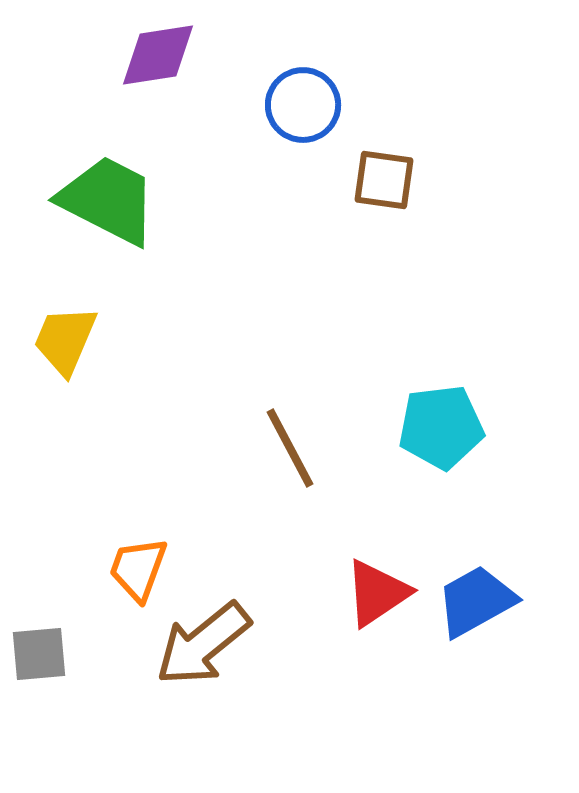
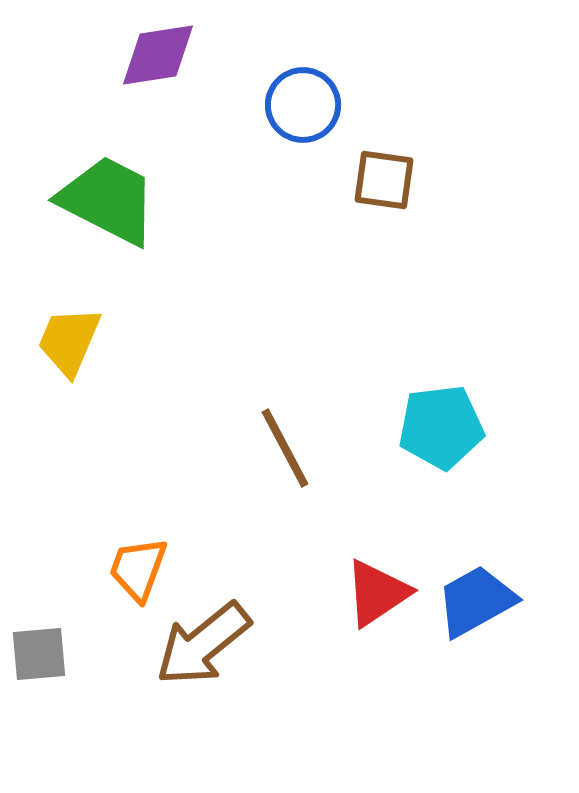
yellow trapezoid: moved 4 px right, 1 px down
brown line: moved 5 px left
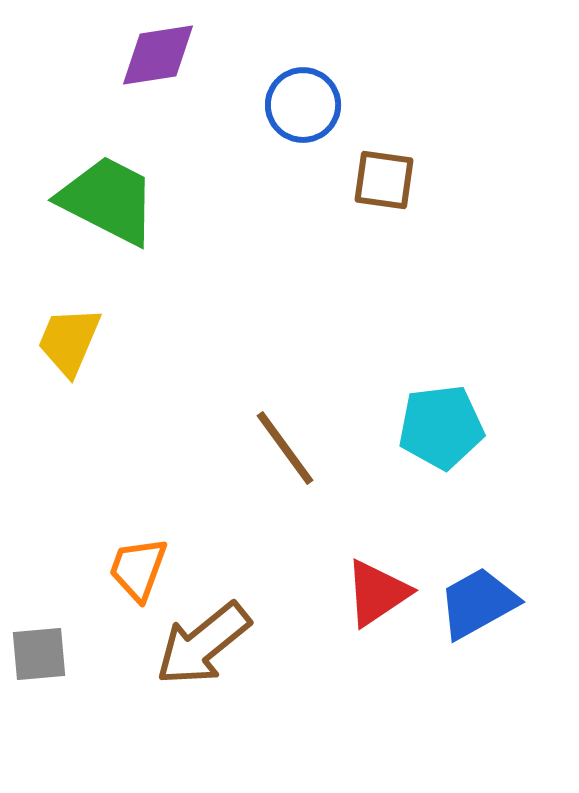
brown line: rotated 8 degrees counterclockwise
blue trapezoid: moved 2 px right, 2 px down
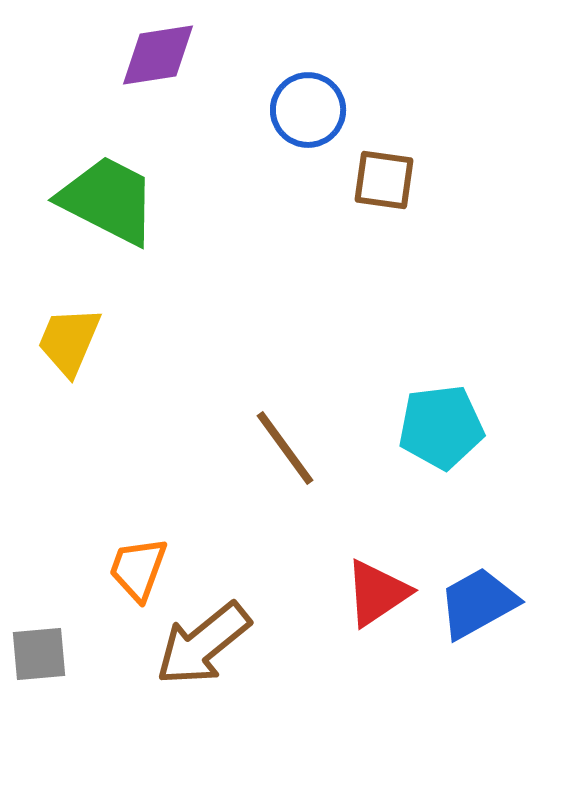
blue circle: moved 5 px right, 5 px down
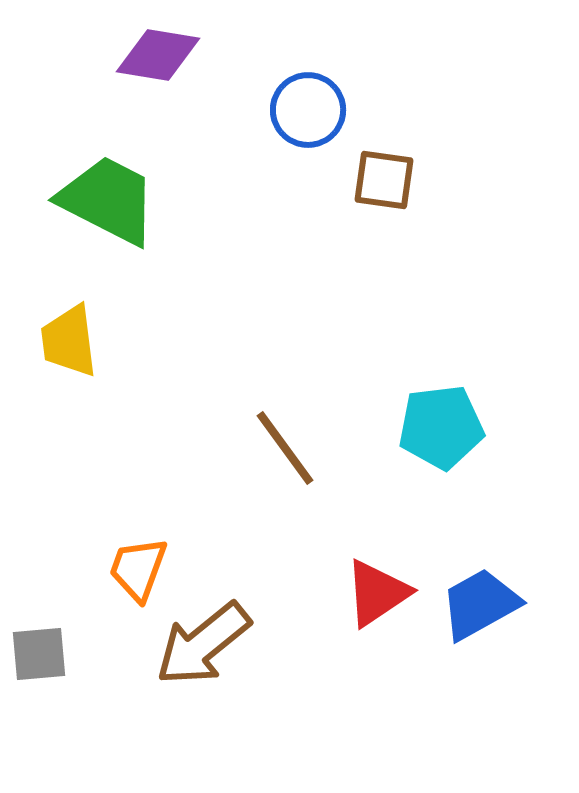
purple diamond: rotated 18 degrees clockwise
yellow trapezoid: rotated 30 degrees counterclockwise
blue trapezoid: moved 2 px right, 1 px down
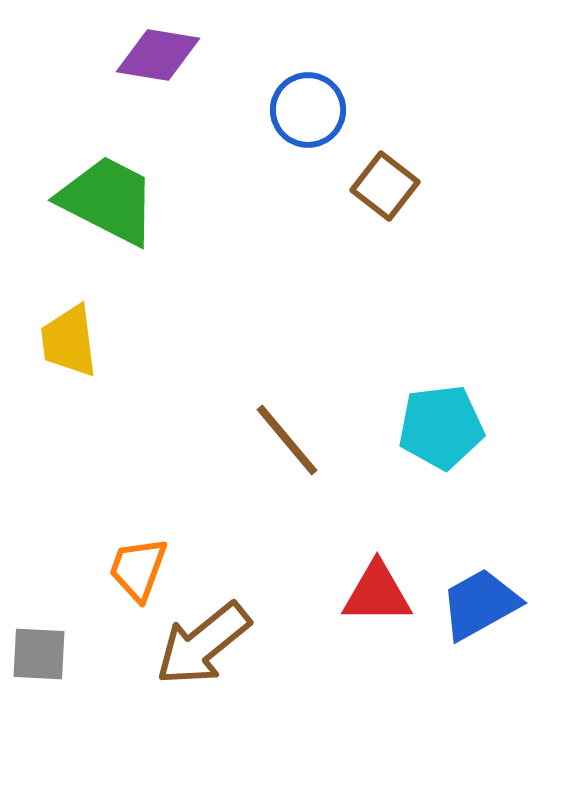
brown square: moved 1 px right, 6 px down; rotated 30 degrees clockwise
brown line: moved 2 px right, 8 px up; rotated 4 degrees counterclockwise
red triangle: rotated 34 degrees clockwise
gray square: rotated 8 degrees clockwise
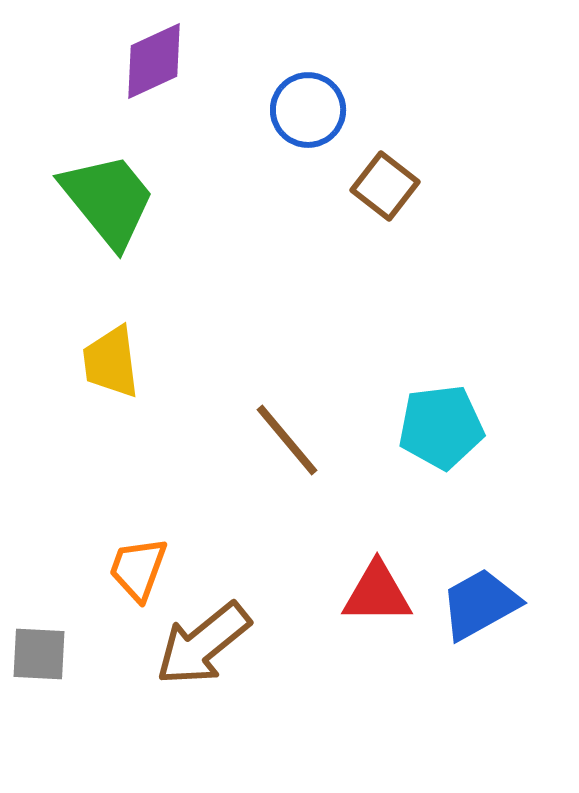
purple diamond: moved 4 px left, 6 px down; rotated 34 degrees counterclockwise
green trapezoid: rotated 24 degrees clockwise
yellow trapezoid: moved 42 px right, 21 px down
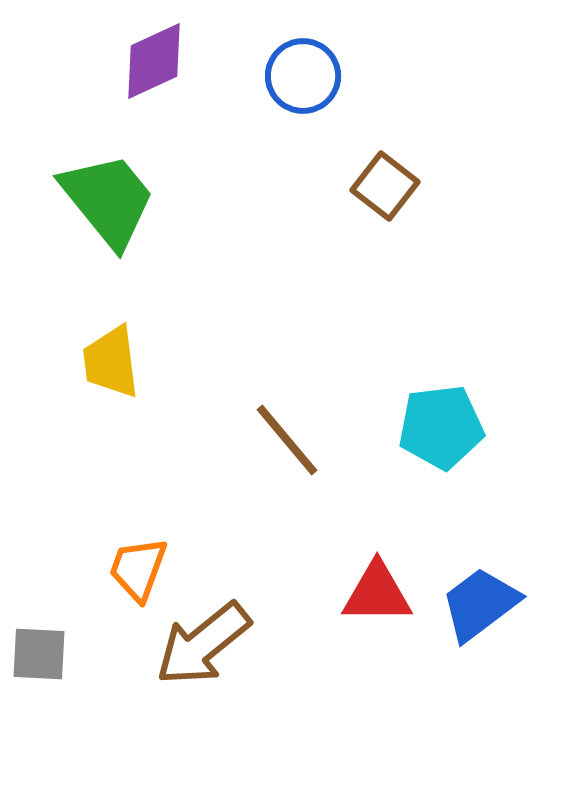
blue circle: moved 5 px left, 34 px up
blue trapezoid: rotated 8 degrees counterclockwise
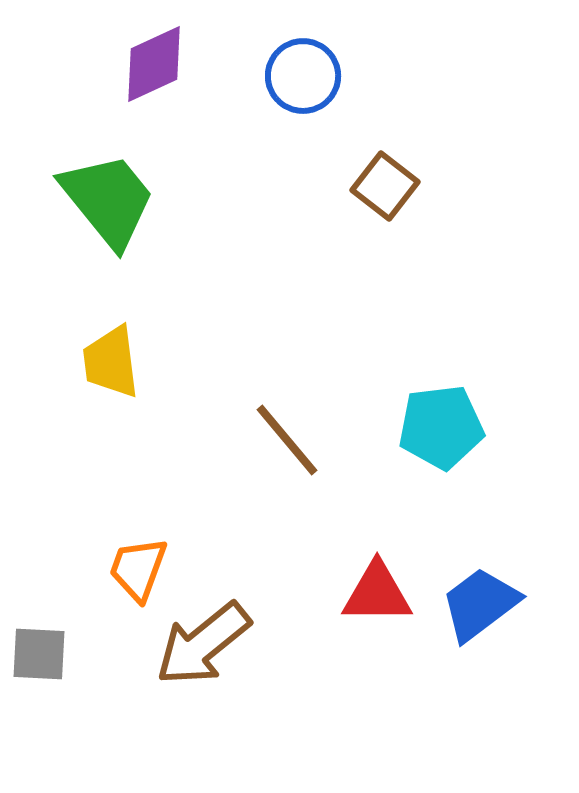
purple diamond: moved 3 px down
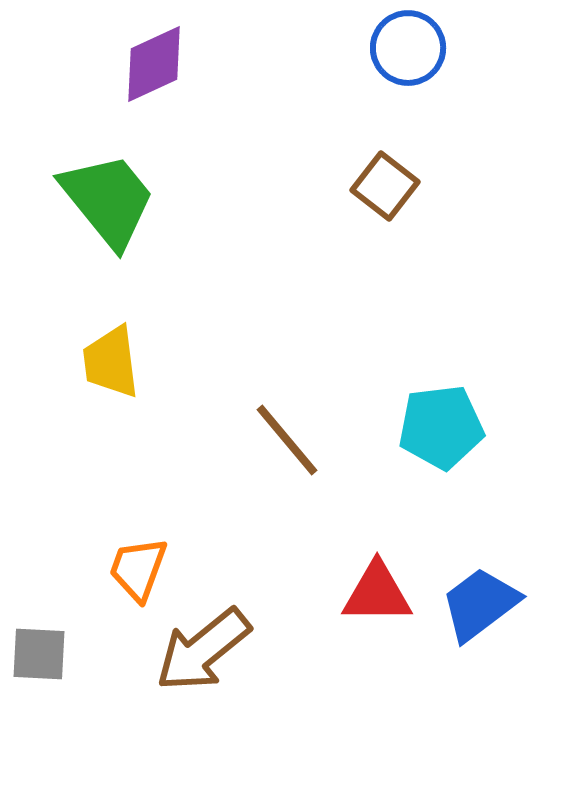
blue circle: moved 105 px right, 28 px up
brown arrow: moved 6 px down
